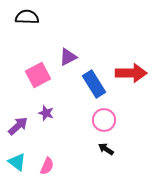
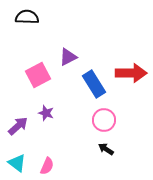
cyan triangle: moved 1 px down
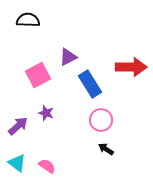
black semicircle: moved 1 px right, 3 px down
red arrow: moved 6 px up
blue rectangle: moved 4 px left
pink circle: moved 3 px left
pink semicircle: rotated 78 degrees counterclockwise
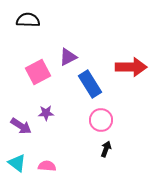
pink square: moved 3 px up
purple star: rotated 21 degrees counterclockwise
purple arrow: moved 3 px right; rotated 75 degrees clockwise
black arrow: rotated 77 degrees clockwise
pink semicircle: rotated 30 degrees counterclockwise
